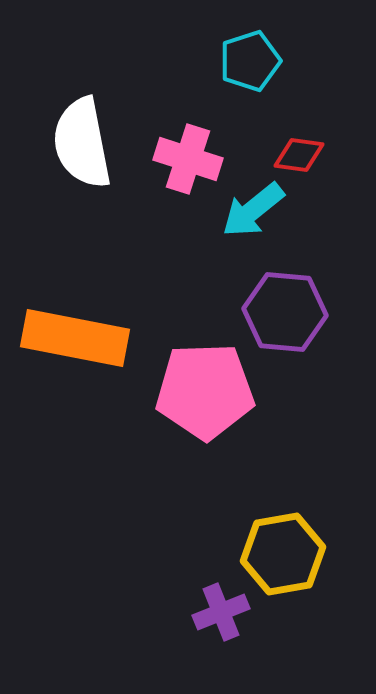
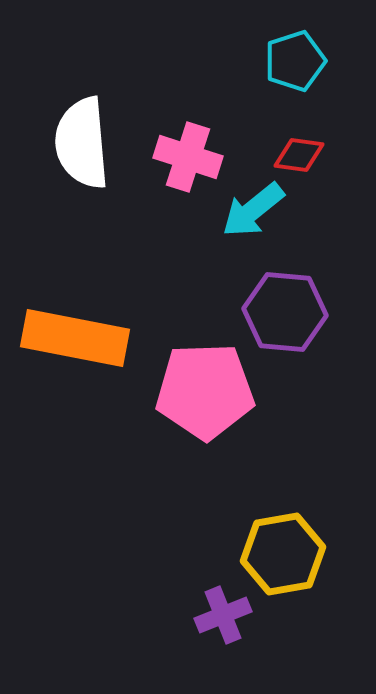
cyan pentagon: moved 45 px right
white semicircle: rotated 6 degrees clockwise
pink cross: moved 2 px up
purple cross: moved 2 px right, 3 px down
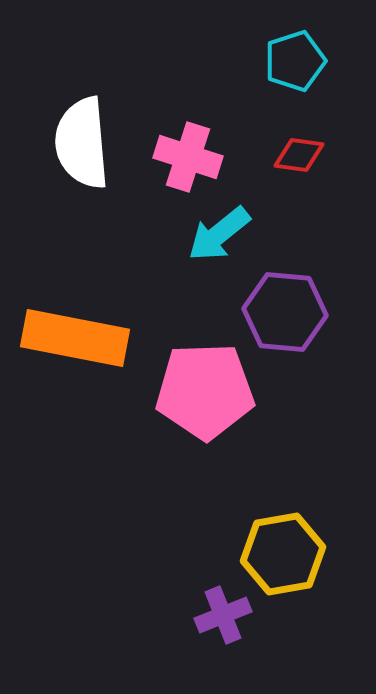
cyan arrow: moved 34 px left, 24 px down
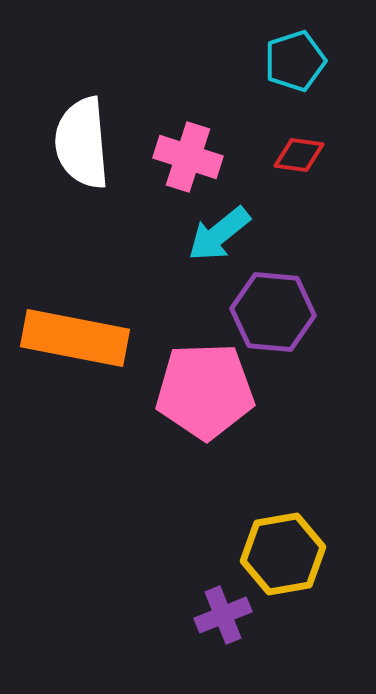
purple hexagon: moved 12 px left
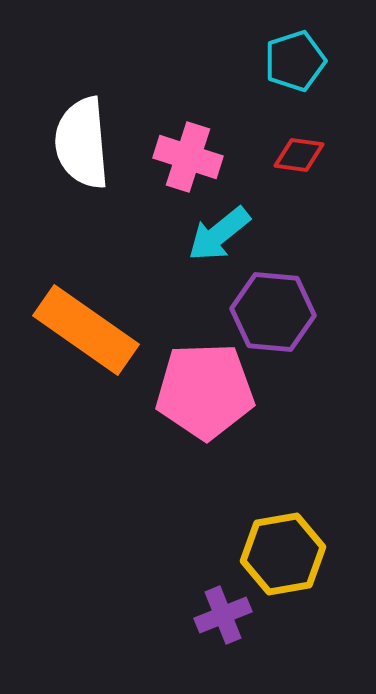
orange rectangle: moved 11 px right, 8 px up; rotated 24 degrees clockwise
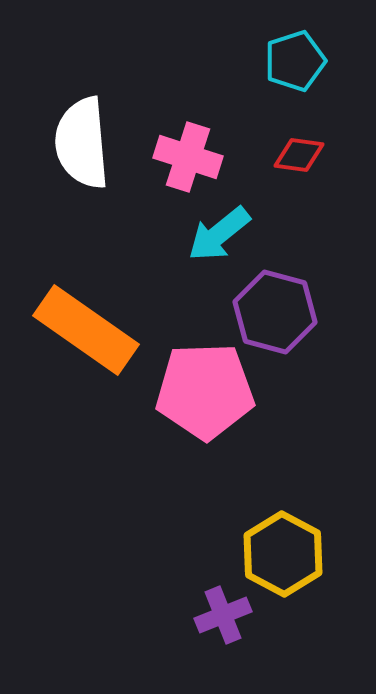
purple hexagon: moved 2 px right; rotated 10 degrees clockwise
yellow hexagon: rotated 22 degrees counterclockwise
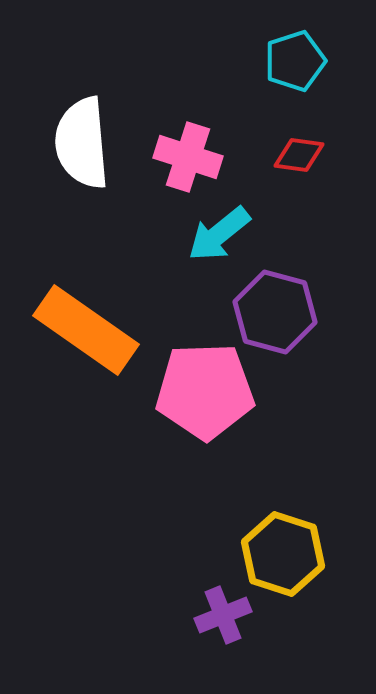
yellow hexagon: rotated 10 degrees counterclockwise
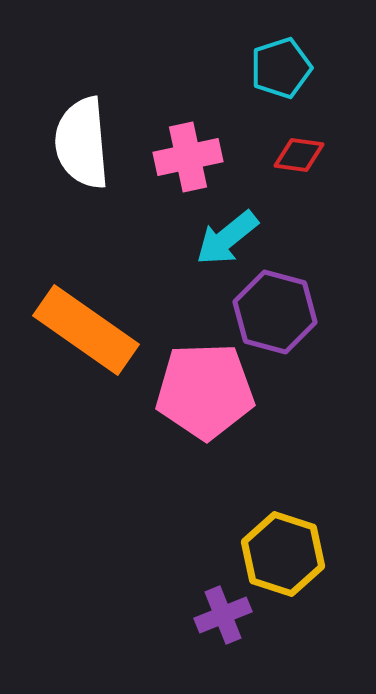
cyan pentagon: moved 14 px left, 7 px down
pink cross: rotated 30 degrees counterclockwise
cyan arrow: moved 8 px right, 4 px down
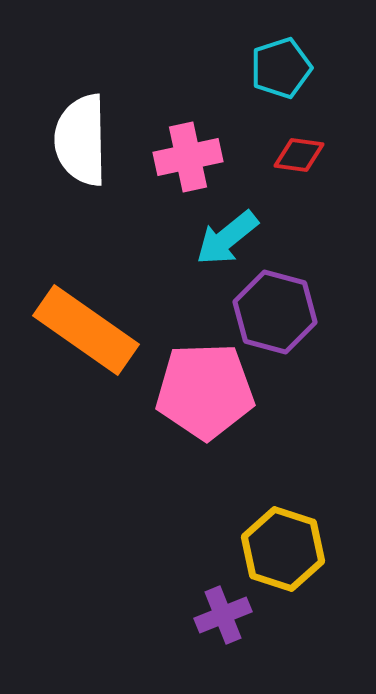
white semicircle: moved 1 px left, 3 px up; rotated 4 degrees clockwise
yellow hexagon: moved 5 px up
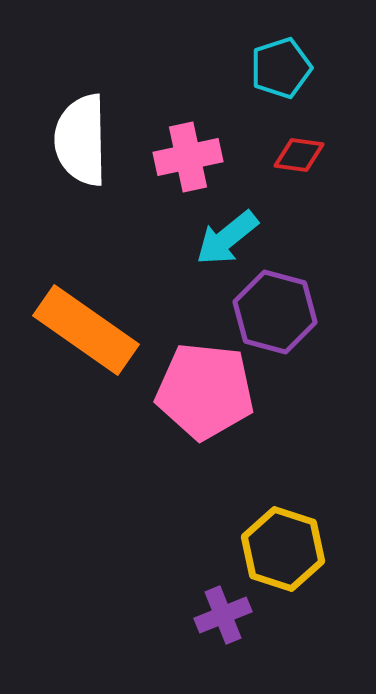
pink pentagon: rotated 8 degrees clockwise
